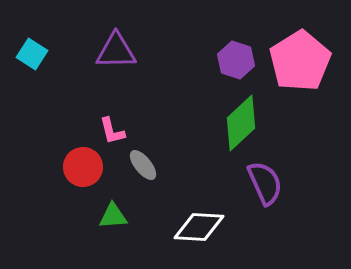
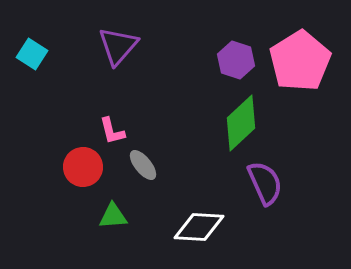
purple triangle: moved 2 px right, 5 px up; rotated 48 degrees counterclockwise
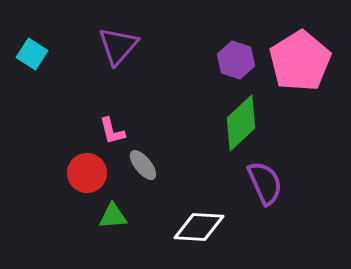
red circle: moved 4 px right, 6 px down
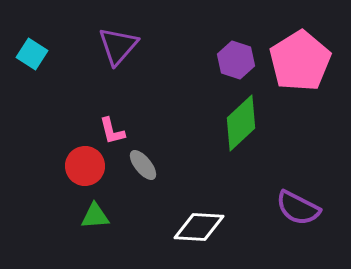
red circle: moved 2 px left, 7 px up
purple semicircle: moved 33 px right, 25 px down; rotated 141 degrees clockwise
green triangle: moved 18 px left
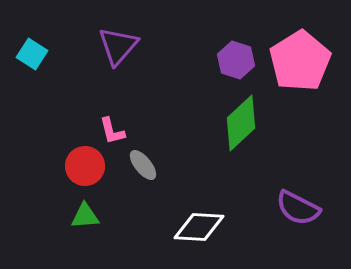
green triangle: moved 10 px left
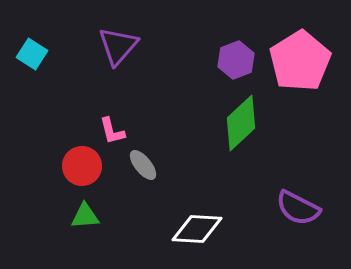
purple hexagon: rotated 21 degrees clockwise
red circle: moved 3 px left
white diamond: moved 2 px left, 2 px down
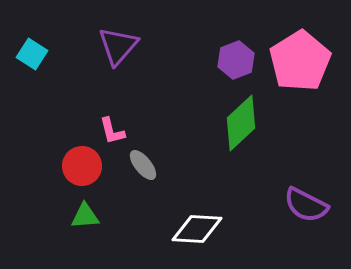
purple semicircle: moved 8 px right, 3 px up
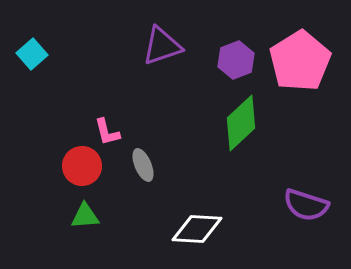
purple triangle: moved 44 px right; rotated 30 degrees clockwise
cyan square: rotated 16 degrees clockwise
pink L-shape: moved 5 px left, 1 px down
gray ellipse: rotated 16 degrees clockwise
purple semicircle: rotated 9 degrees counterclockwise
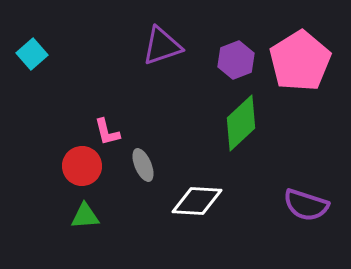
white diamond: moved 28 px up
